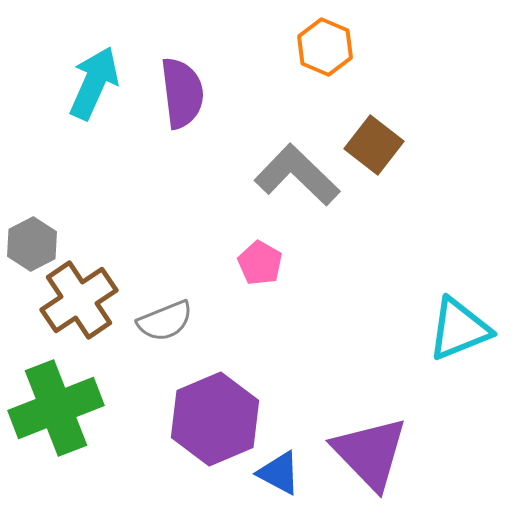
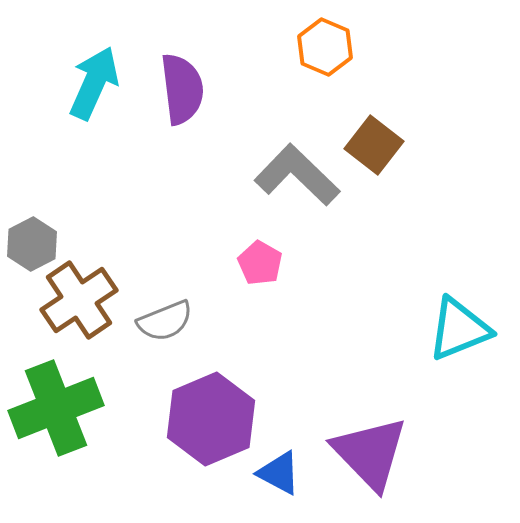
purple semicircle: moved 4 px up
purple hexagon: moved 4 px left
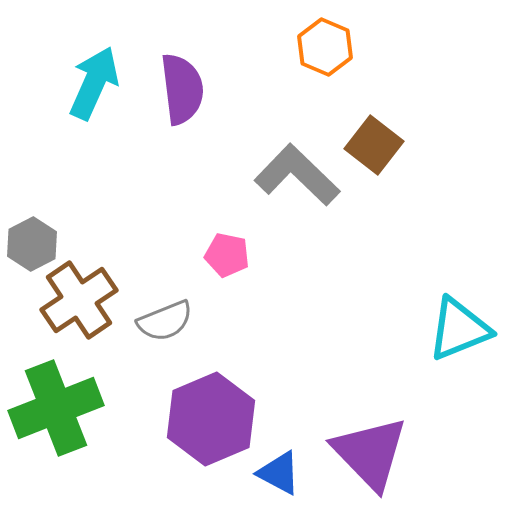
pink pentagon: moved 33 px left, 8 px up; rotated 18 degrees counterclockwise
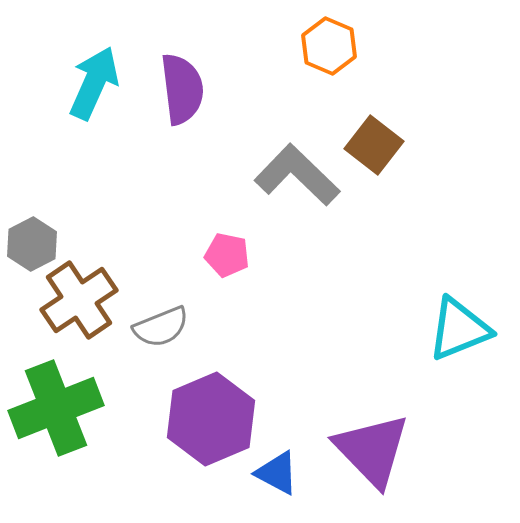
orange hexagon: moved 4 px right, 1 px up
gray semicircle: moved 4 px left, 6 px down
purple triangle: moved 2 px right, 3 px up
blue triangle: moved 2 px left
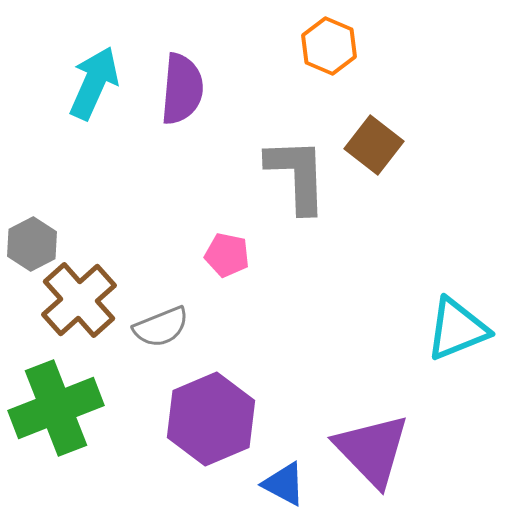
purple semicircle: rotated 12 degrees clockwise
gray L-shape: rotated 44 degrees clockwise
brown cross: rotated 8 degrees counterclockwise
cyan triangle: moved 2 px left
blue triangle: moved 7 px right, 11 px down
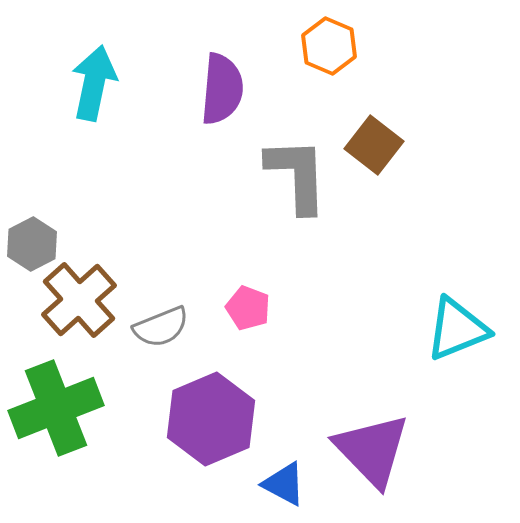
cyan arrow: rotated 12 degrees counterclockwise
purple semicircle: moved 40 px right
pink pentagon: moved 21 px right, 53 px down; rotated 9 degrees clockwise
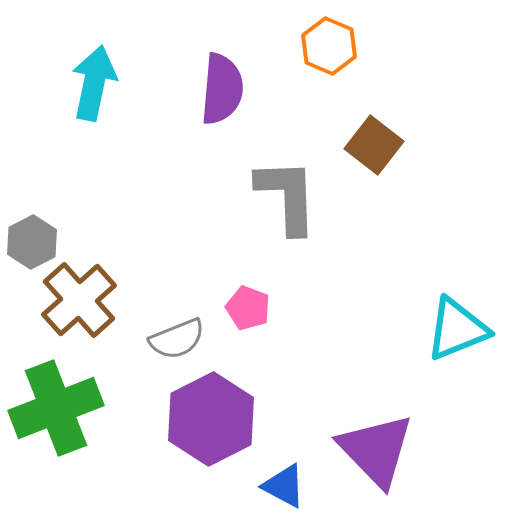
gray L-shape: moved 10 px left, 21 px down
gray hexagon: moved 2 px up
gray semicircle: moved 16 px right, 12 px down
purple hexagon: rotated 4 degrees counterclockwise
purple triangle: moved 4 px right
blue triangle: moved 2 px down
